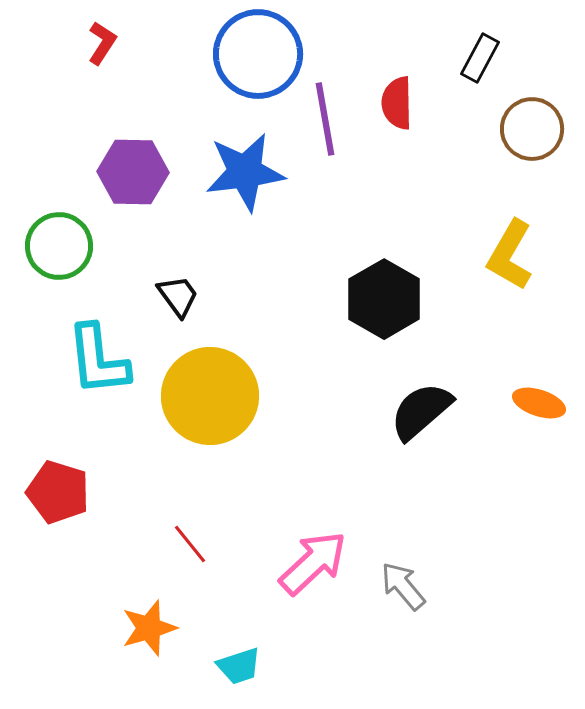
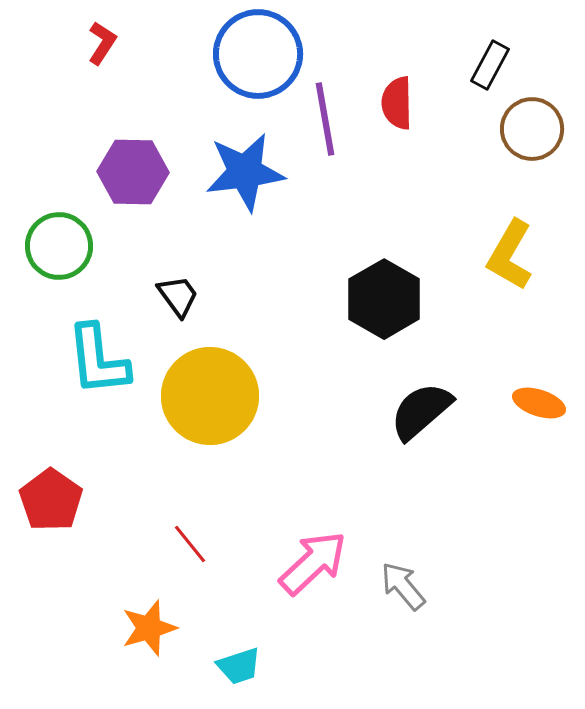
black rectangle: moved 10 px right, 7 px down
red pentagon: moved 7 px left, 8 px down; rotated 18 degrees clockwise
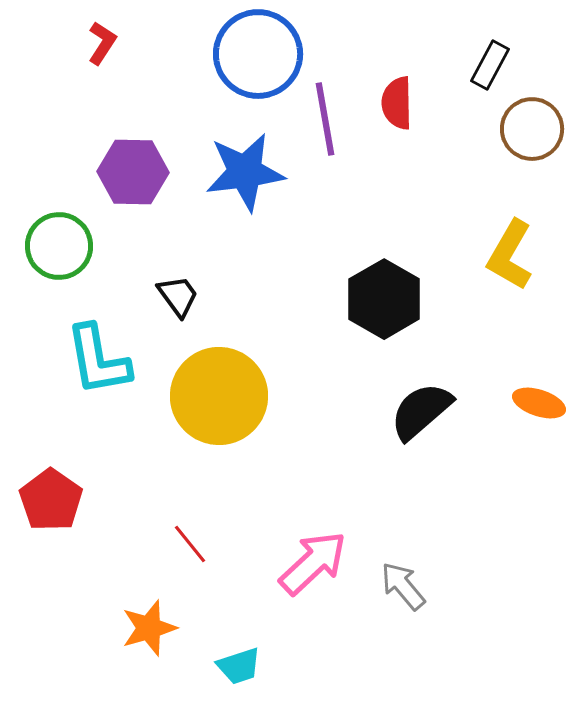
cyan L-shape: rotated 4 degrees counterclockwise
yellow circle: moved 9 px right
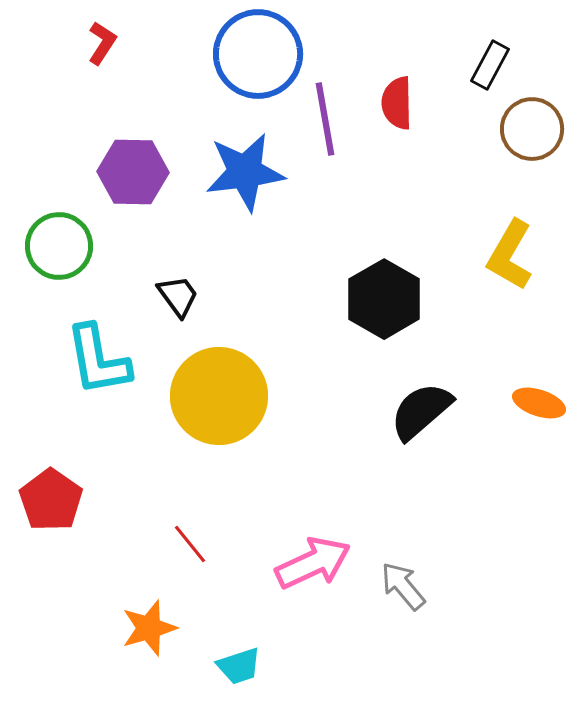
pink arrow: rotated 18 degrees clockwise
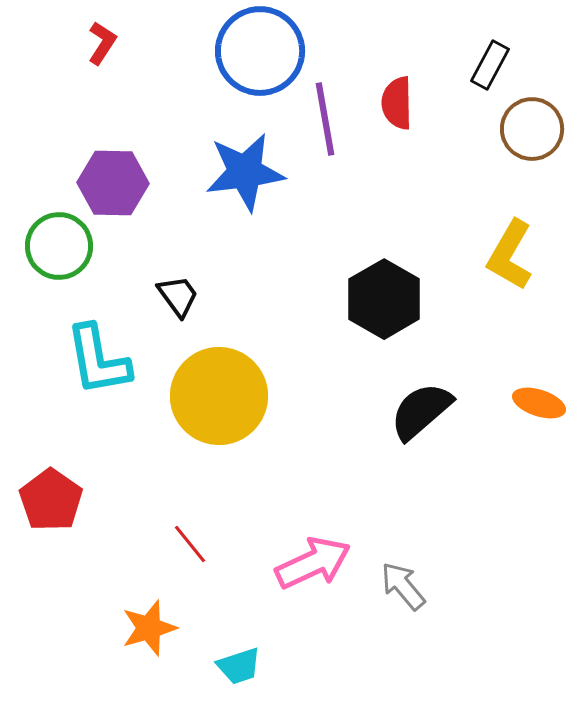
blue circle: moved 2 px right, 3 px up
purple hexagon: moved 20 px left, 11 px down
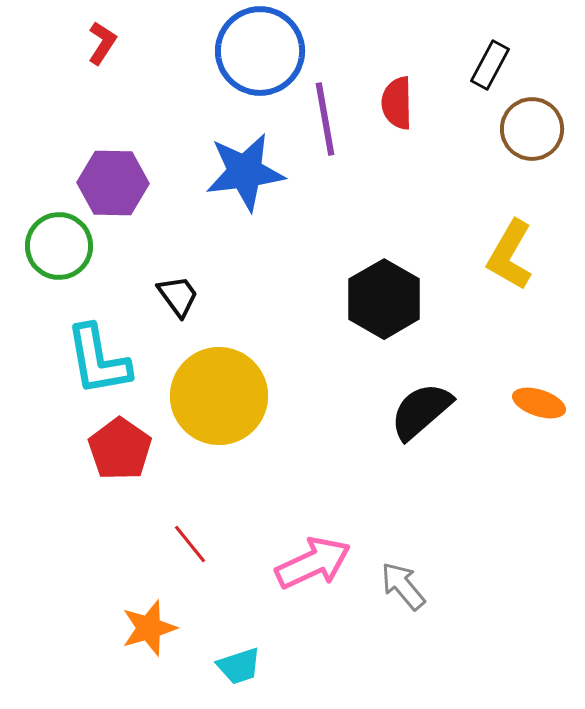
red pentagon: moved 69 px right, 51 px up
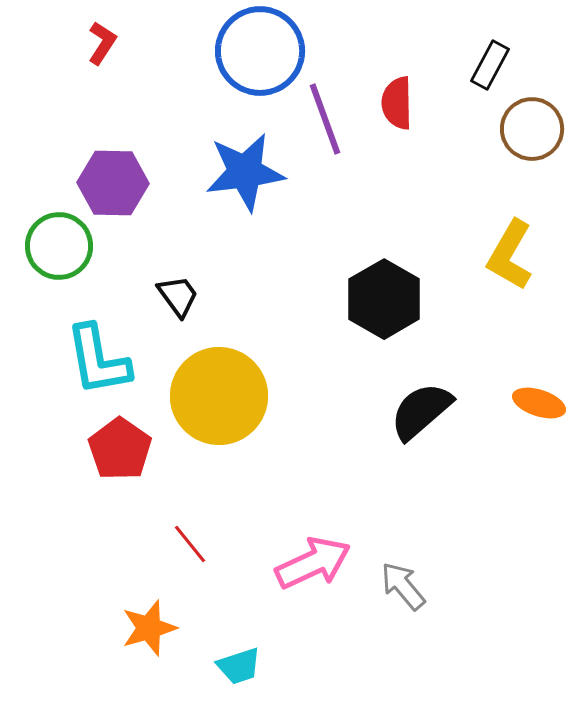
purple line: rotated 10 degrees counterclockwise
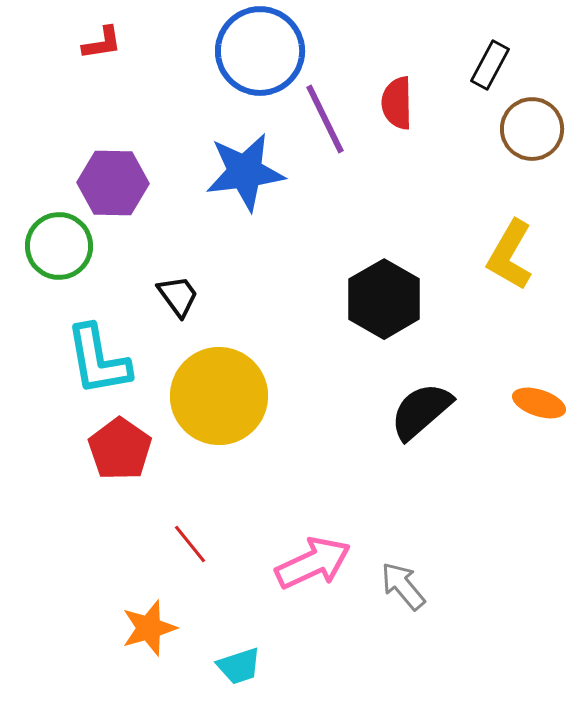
red L-shape: rotated 48 degrees clockwise
purple line: rotated 6 degrees counterclockwise
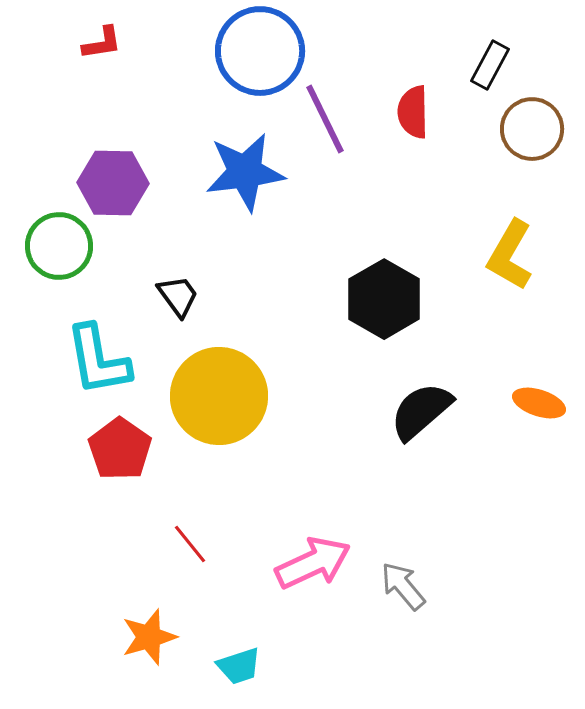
red semicircle: moved 16 px right, 9 px down
orange star: moved 9 px down
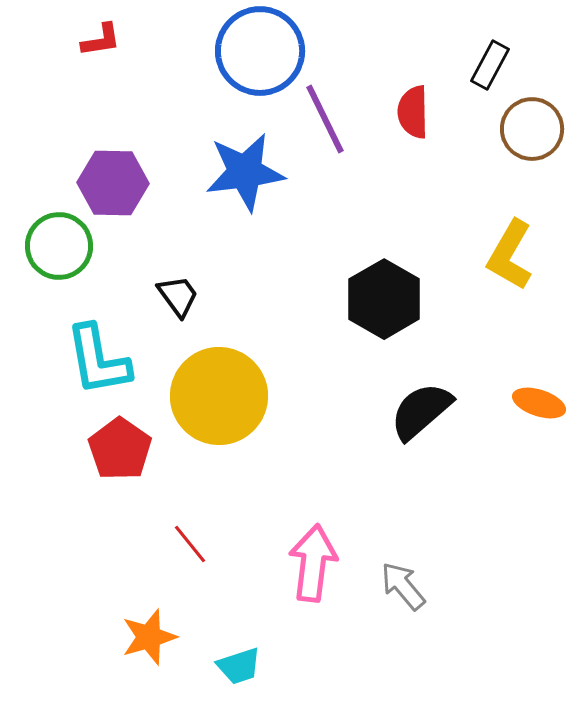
red L-shape: moved 1 px left, 3 px up
pink arrow: rotated 58 degrees counterclockwise
